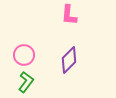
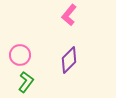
pink L-shape: rotated 35 degrees clockwise
pink circle: moved 4 px left
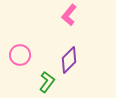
green L-shape: moved 21 px right
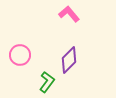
pink L-shape: moved 1 px up; rotated 100 degrees clockwise
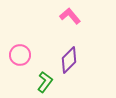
pink L-shape: moved 1 px right, 2 px down
green L-shape: moved 2 px left
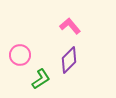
pink L-shape: moved 10 px down
green L-shape: moved 4 px left, 3 px up; rotated 20 degrees clockwise
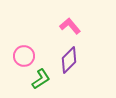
pink circle: moved 4 px right, 1 px down
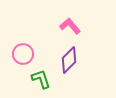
pink circle: moved 1 px left, 2 px up
green L-shape: rotated 75 degrees counterclockwise
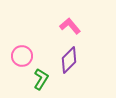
pink circle: moved 1 px left, 2 px down
green L-shape: rotated 50 degrees clockwise
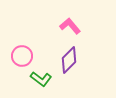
green L-shape: rotated 95 degrees clockwise
